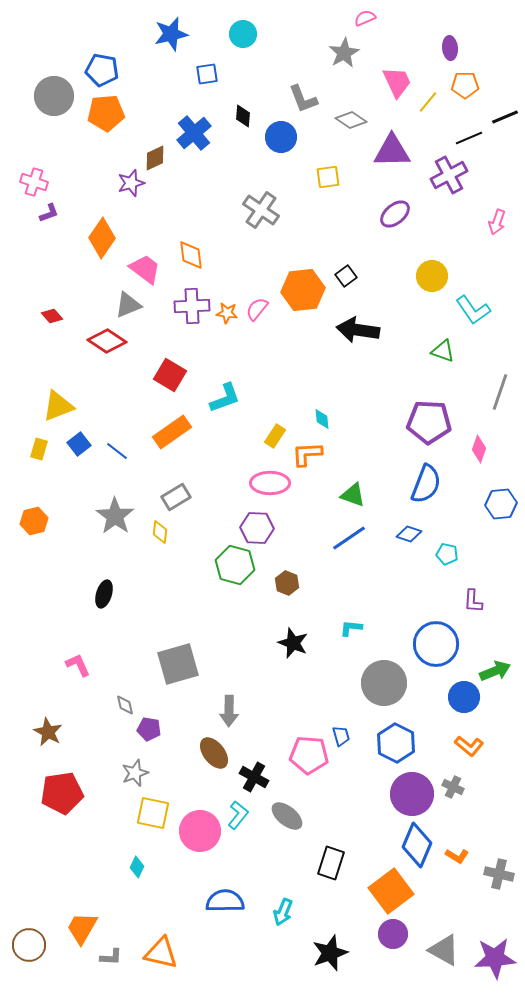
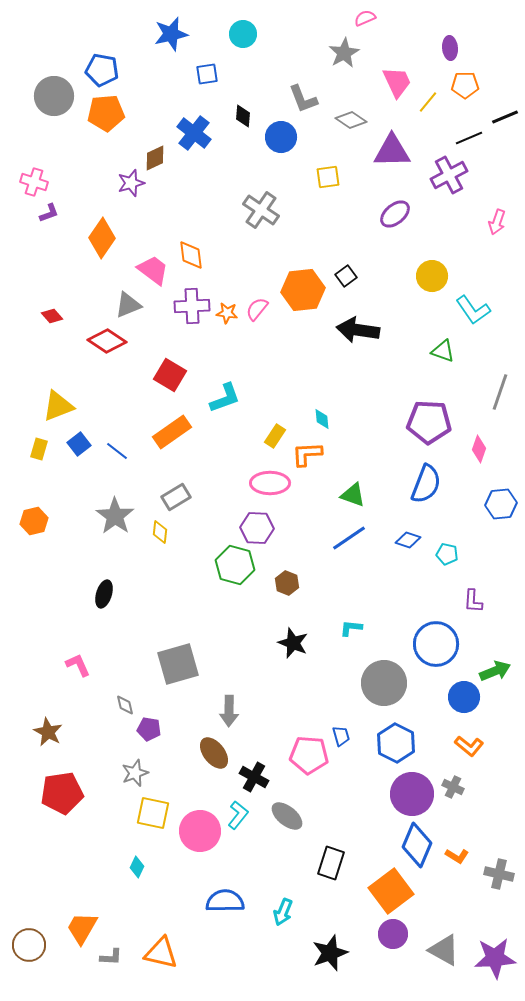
blue cross at (194, 133): rotated 12 degrees counterclockwise
pink trapezoid at (145, 269): moved 8 px right, 1 px down
blue diamond at (409, 534): moved 1 px left, 6 px down
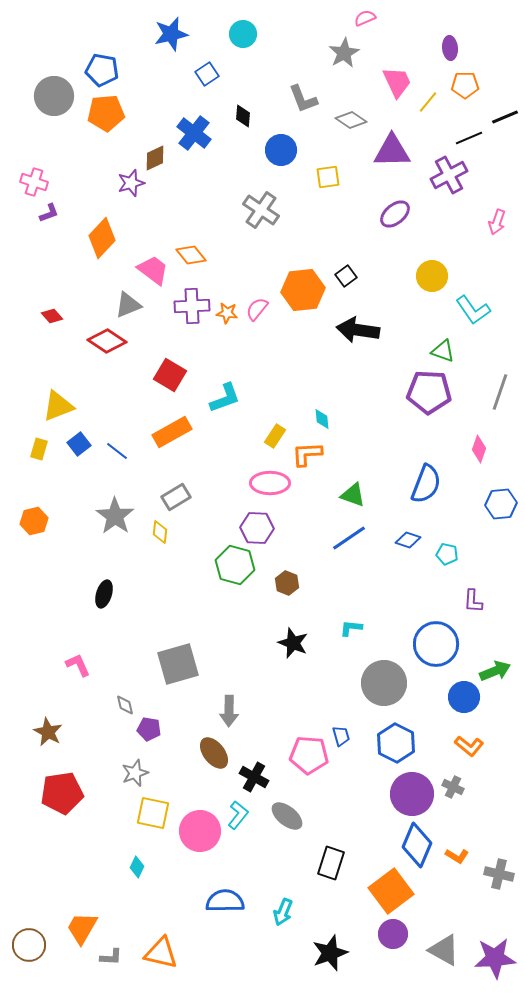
blue square at (207, 74): rotated 25 degrees counterclockwise
blue circle at (281, 137): moved 13 px down
orange diamond at (102, 238): rotated 9 degrees clockwise
orange diamond at (191, 255): rotated 32 degrees counterclockwise
purple pentagon at (429, 422): moved 30 px up
orange rectangle at (172, 432): rotated 6 degrees clockwise
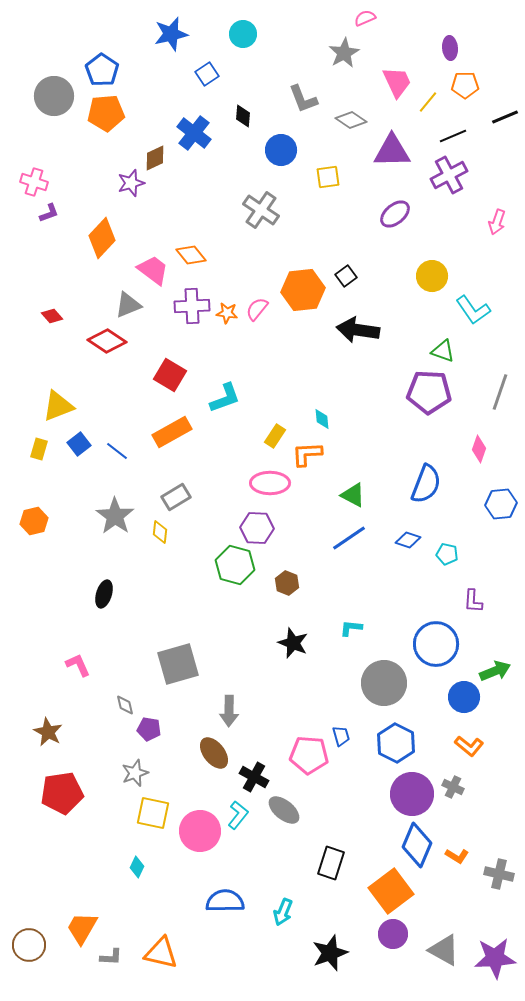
blue pentagon at (102, 70): rotated 24 degrees clockwise
black line at (469, 138): moved 16 px left, 2 px up
green triangle at (353, 495): rotated 8 degrees clockwise
gray ellipse at (287, 816): moved 3 px left, 6 px up
